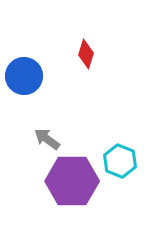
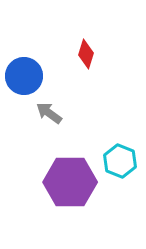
gray arrow: moved 2 px right, 26 px up
purple hexagon: moved 2 px left, 1 px down
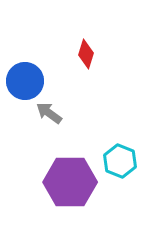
blue circle: moved 1 px right, 5 px down
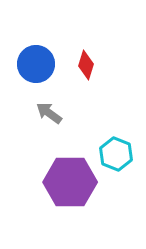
red diamond: moved 11 px down
blue circle: moved 11 px right, 17 px up
cyan hexagon: moved 4 px left, 7 px up
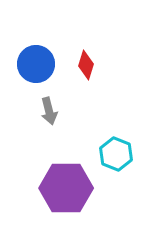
gray arrow: moved 2 px up; rotated 140 degrees counterclockwise
purple hexagon: moved 4 px left, 6 px down
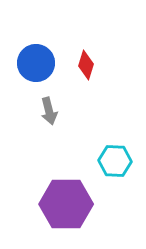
blue circle: moved 1 px up
cyan hexagon: moved 1 px left, 7 px down; rotated 20 degrees counterclockwise
purple hexagon: moved 16 px down
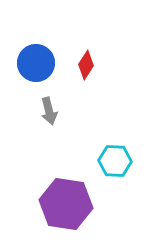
red diamond: rotated 16 degrees clockwise
purple hexagon: rotated 9 degrees clockwise
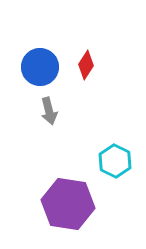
blue circle: moved 4 px right, 4 px down
cyan hexagon: rotated 24 degrees clockwise
purple hexagon: moved 2 px right
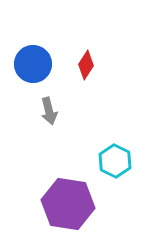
blue circle: moved 7 px left, 3 px up
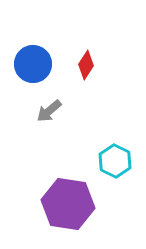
gray arrow: rotated 64 degrees clockwise
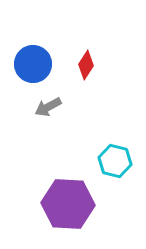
gray arrow: moved 1 px left, 4 px up; rotated 12 degrees clockwise
cyan hexagon: rotated 12 degrees counterclockwise
purple hexagon: rotated 6 degrees counterclockwise
